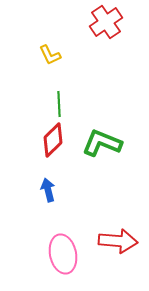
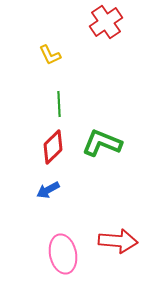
red diamond: moved 7 px down
blue arrow: rotated 105 degrees counterclockwise
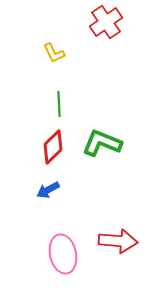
yellow L-shape: moved 4 px right, 2 px up
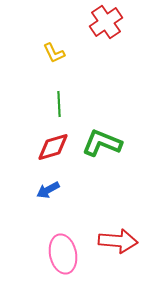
red diamond: rotated 28 degrees clockwise
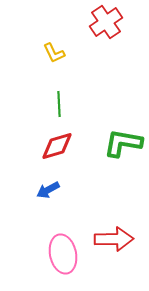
green L-shape: moved 21 px right; rotated 12 degrees counterclockwise
red diamond: moved 4 px right, 1 px up
red arrow: moved 4 px left, 2 px up; rotated 6 degrees counterclockwise
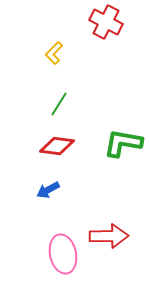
red cross: rotated 28 degrees counterclockwise
yellow L-shape: rotated 70 degrees clockwise
green line: rotated 35 degrees clockwise
red diamond: rotated 24 degrees clockwise
red arrow: moved 5 px left, 3 px up
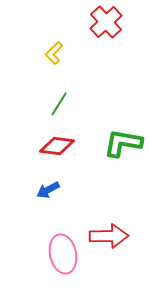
red cross: rotated 20 degrees clockwise
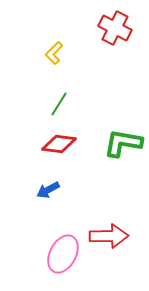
red cross: moved 9 px right, 6 px down; rotated 20 degrees counterclockwise
red diamond: moved 2 px right, 2 px up
pink ellipse: rotated 39 degrees clockwise
